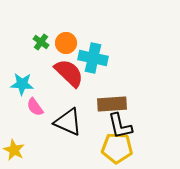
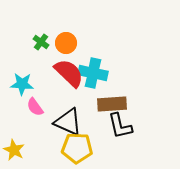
cyan cross: moved 15 px down
yellow pentagon: moved 40 px left
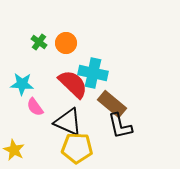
green cross: moved 2 px left
red semicircle: moved 4 px right, 11 px down
brown rectangle: rotated 44 degrees clockwise
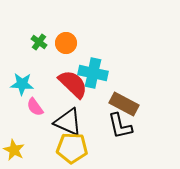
brown rectangle: moved 12 px right; rotated 12 degrees counterclockwise
yellow pentagon: moved 5 px left
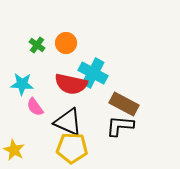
green cross: moved 2 px left, 3 px down
cyan cross: rotated 16 degrees clockwise
red semicircle: moved 2 px left; rotated 148 degrees clockwise
black L-shape: rotated 108 degrees clockwise
